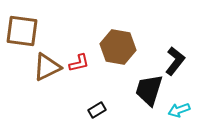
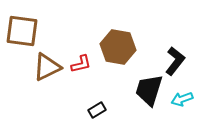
red L-shape: moved 2 px right, 1 px down
cyan arrow: moved 3 px right, 11 px up
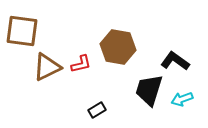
black L-shape: rotated 92 degrees counterclockwise
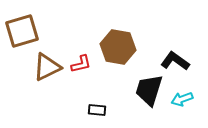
brown square: rotated 24 degrees counterclockwise
black rectangle: rotated 36 degrees clockwise
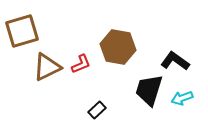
red L-shape: rotated 10 degrees counterclockwise
cyan arrow: moved 1 px up
black rectangle: rotated 48 degrees counterclockwise
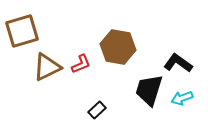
black L-shape: moved 3 px right, 2 px down
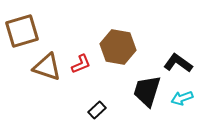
brown triangle: rotated 44 degrees clockwise
black trapezoid: moved 2 px left, 1 px down
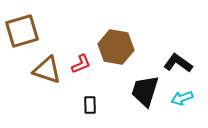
brown hexagon: moved 2 px left
brown triangle: moved 3 px down
black trapezoid: moved 2 px left
black rectangle: moved 7 px left, 5 px up; rotated 48 degrees counterclockwise
